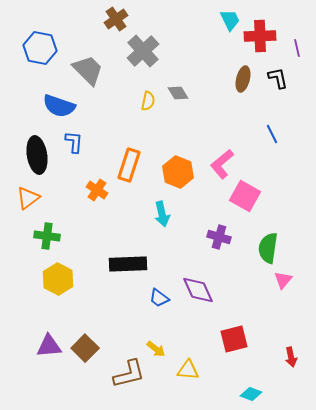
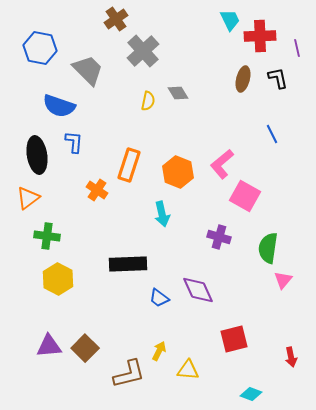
yellow arrow: moved 3 px right, 2 px down; rotated 102 degrees counterclockwise
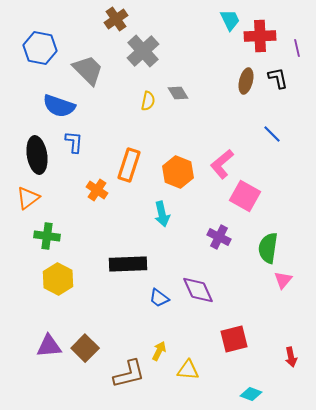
brown ellipse: moved 3 px right, 2 px down
blue line: rotated 18 degrees counterclockwise
purple cross: rotated 10 degrees clockwise
